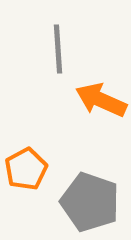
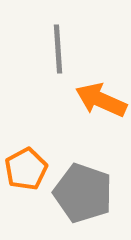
gray pentagon: moved 7 px left, 9 px up
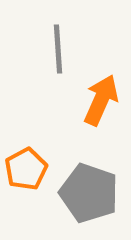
orange arrow: rotated 90 degrees clockwise
gray pentagon: moved 6 px right
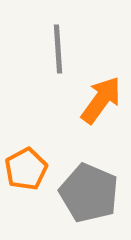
orange arrow: rotated 12 degrees clockwise
gray pentagon: rotated 4 degrees clockwise
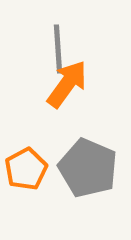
orange arrow: moved 34 px left, 16 px up
gray pentagon: moved 1 px left, 25 px up
